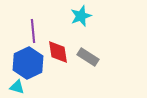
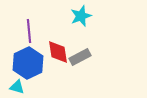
purple line: moved 4 px left
gray rectangle: moved 8 px left; rotated 60 degrees counterclockwise
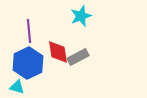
gray rectangle: moved 2 px left
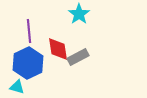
cyan star: moved 2 px left, 2 px up; rotated 15 degrees counterclockwise
red diamond: moved 3 px up
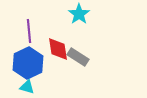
gray rectangle: rotated 60 degrees clockwise
cyan triangle: moved 10 px right
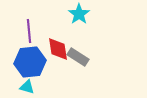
blue hexagon: moved 2 px right, 1 px up; rotated 20 degrees clockwise
